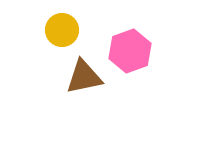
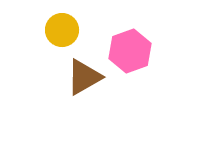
brown triangle: rotated 18 degrees counterclockwise
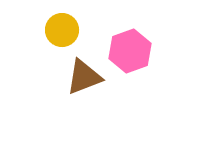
brown triangle: rotated 9 degrees clockwise
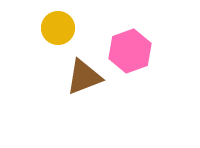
yellow circle: moved 4 px left, 2 px up
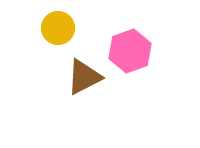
brown triangle: rotated 6 degrees counterclockwise
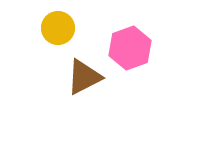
pink hexagon: moved 3 px up
